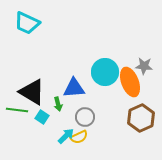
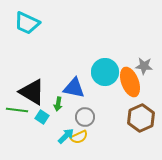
blue triangle: rotated 15 degrees clockwise
green arrow: rotated 24 degrees clockwise
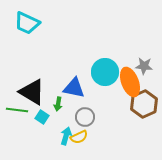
brown hexagon: moved 3 px right, 14 px up
cyan arrow: rotated 30 degrees counterclockwise
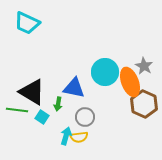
gray star: rotated 24 degrees clockwise
brown hexagon: rotated 12 degrees counterclockwise
yellow semicircle: rotated 18 degrees clockwise
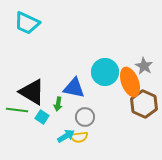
cyan arrow: rotated 42 degrees clockwise
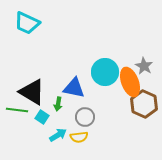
cyan arrow: moved 8 px left, 1 px up
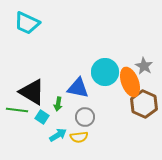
blue triangle: moved 4 px right
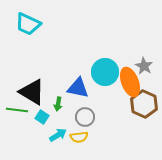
cyan trapezoid: moved 1 px right, 1 px down
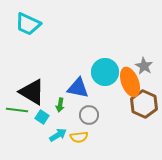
green arrow: moved 2 px right, 1 px down
gray circle: moved 4 px right, 2 px up
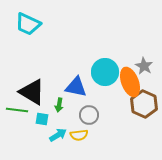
blue triangle: moved 2 px left, 1 px up
green arrow: moved 1 px left
cyan square: moved 2 px down; rotated 24 degrees counterclockwise
yellow semicircle: moved 2 px up
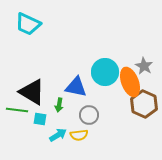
cyan square: moved 2 px left
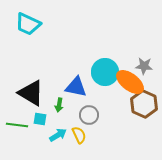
gray star: rotated 24 degrees counterclockwise
orange ellipse: rotated 32 degrees counterclockwise
black triangle: moved 1 px left, 1 px down
green line: moved 15 px down
yellow semicircle: rotated 108 degrees counterclockwise
